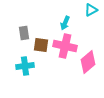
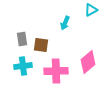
gray rectangle: moved 2 px left, 6 px down
pink cross: moved 9 px left, 25 px down; rotated 15 degrees counterclockwise
cyan cross: moved 2 px left
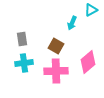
cyan arrow: moved 7 px right
brown square: moved 15 px right, 1 px down; rotated 21 degrees clockwise
cyan cross: moved 1 px right, 3 px up
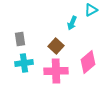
gray rectangle: moved 2 px left
brown square: rotated 14 degrees clockwise
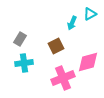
cyan triangle: moved 1 px left, 4 px down
gray rectangle: rotated 40 degrees clockwise
brown square: rotated 21 degrees clockwise
pink diamond: rotated 25 degrees clockwise
pink cross: moved 7 px right, 7 px down; rotated 20 degrees counterclockwise
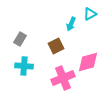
cyan arrow: moved 1 px left, 1 px down
cyan cross: moved 3 px down; rotated 12 degrees clockwise
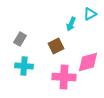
pink cross: moved 1 px right, 1 px up; rotated 25 degrees clockwise
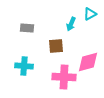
gray rectangle: moved 7 px right, 11 px up; rotated 64 degrees clockwise
brown square: rotated 21 degrees clockwise
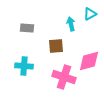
cyan arrow: rotated 144 degrees clockwise
pink diamond: moved 1 px right, 1 px up
pink cross: rotated 15 degrees clockwise
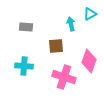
gray rectangle: moved 1 px left, 1 px up
pink diamond: rotated 55 degrees counterclockwise
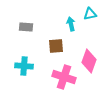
cyan triangle: rotated 16 degrees clockwise
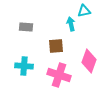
cyan triangle: moved 6 px left, 3 px up
pink cross: moved 5 px left, 2 px up
